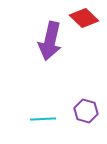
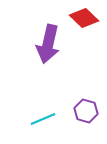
purple arrow: moved 2 px left, 3 px down
cyan line: rotated 20 degrees counterclockwise
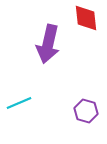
red diamond: moved 2 px right; rotated 40 degrees clockwise
cyan line: moved 24 px left, 16 px up
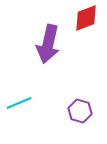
red diamond: rotated 76 degrees clockwise
purple hexagon: moved 6 px left
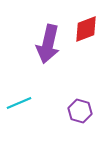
red diamond: moved 11 px down
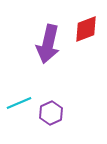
purple hexagon: moved 29 px left, 2 px down; rotated 20 degrees clockwise
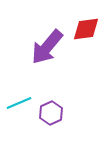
red diamond: rotated 12 degrees clockwise
purple arrow: moved 1 px left, 3 px down; rotated 27 degrees clockwise
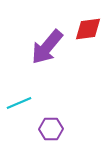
red diamond: moved 2 px right
purple hexagon: moved 16 px down; rotated 25 degrees clockwise
